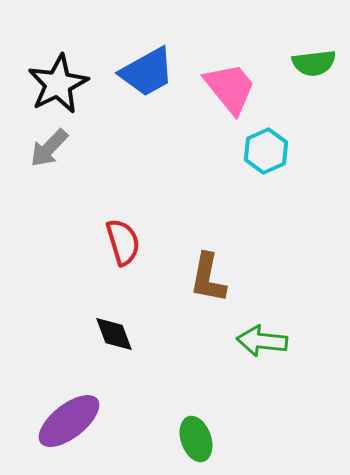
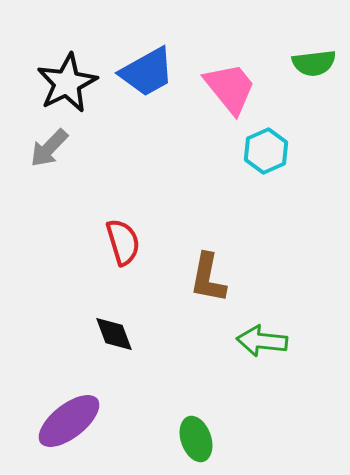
black star: moved 9 px right, 1 px up
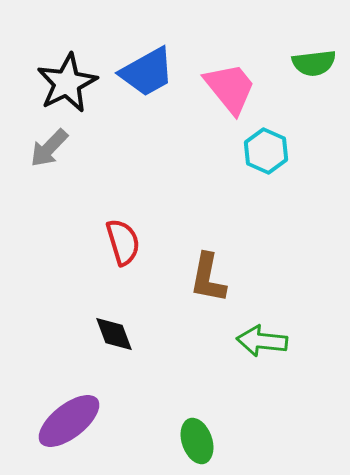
cyan hexagon: rotated 12 degrees counterclockwise
green ellipse: moved 1 px right, 2 px down
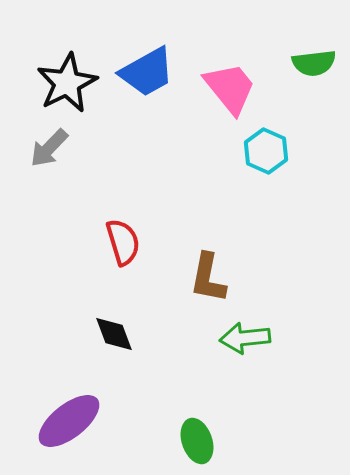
green arrow: moved 17 px left, 3 px up; rotated 12 degrees counterclockwise
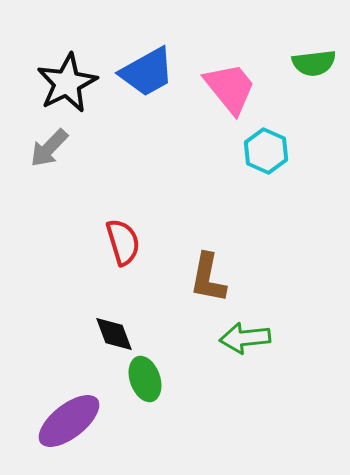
green ellipse: moved 52 px left, 62 px up
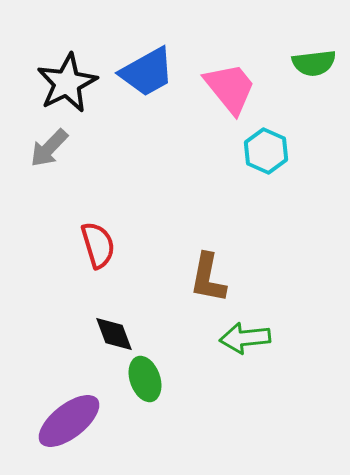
red semicircle: moved 25 px left, 3 px down
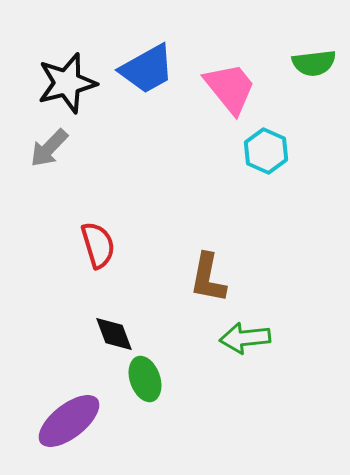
blue trapezoid: moved 3 px up
black star: rotated 12 degrees clockwise
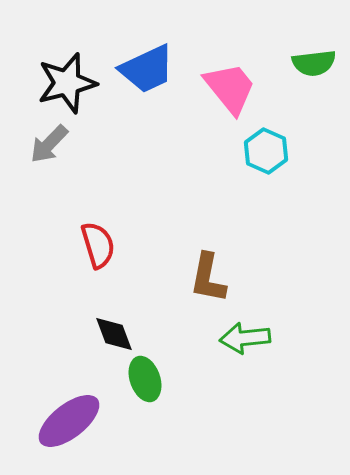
blue trapezoid: rotated 4 degrees clockwise
gray arrow: moved 4 px up
